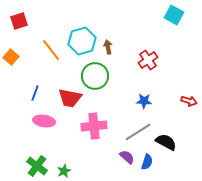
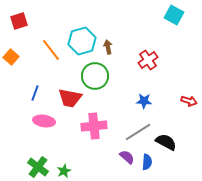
blue semicircle: rotated 14 degrees counterclockwise
green cross: moved 1 px right, 1 px down
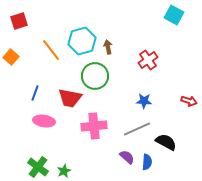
gray line: moved 1 px left, 3 px up; rotated 8 degrees clockwise
